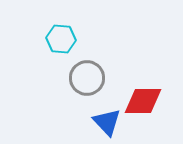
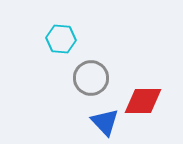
gray circle: moved 4 px right
blue triangle: moved 2 px left
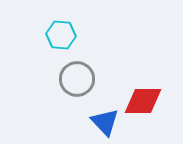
cyan hexagon: moved 4 px up
gray circle: moved 14 px left, 1 px down
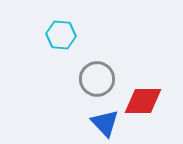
gray circle: moved 20 px right
blue triangle: moved 1 px down
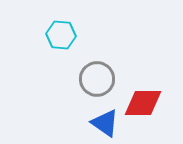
red diamond: moved 2 px down
blue triangle: rotated 12 degrees counterclockwise
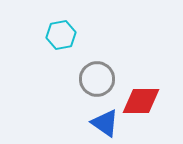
cyan hexagon: rotated 16 degrees counterclockwise
red diamond: moved 2 px left, 2 px up
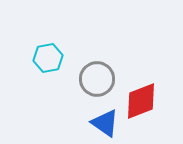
cyan hexagon: moved 13 px left, 23 px down
red diamond: rotated 21 degrees counterclockwise
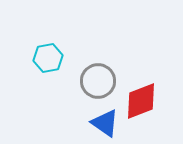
gray circle: moved 1 px right, 2 px down
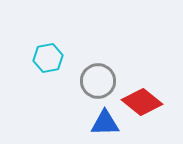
red diamond: moved 1 px right, 1 px down; rotated 60 degrees clockwise
blue triangle: rotated 36 degrees counterclockwise
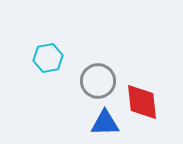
red diamond: rotated 45 degrees clockwise
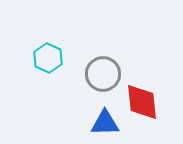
cyan hexagon: rotated 24 degrees counterclockwise
gray circle: moved 5 px right, 7 px up
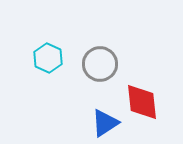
gray circle: moved 3 px left, 10 px up
blue triangle: rotated 32 degrees counterclockwise
